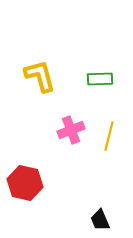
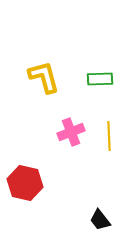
yellow L-shape: moved 4 px right, 1 px down
pink cross: moved 2 px down
yellow line: rotated 16 degrees counterclockwise
black trapezoid: rotated 15 degrees counterclockwise
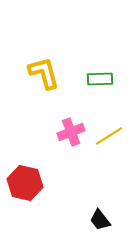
yellow L-shape: moved 4 px up
yellow line: rotated 60 degrees clockwise
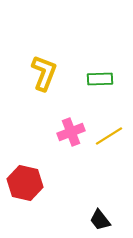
yellow L-shape: rotated 36 degrees clockwise
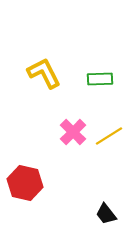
yellow L-shape: rotated 48 degrees counterclockwise
pink cross: moved 2 px right; rotated 24 degrees counterclockwise
black trapezoid: moved 6 px right, 6 px up
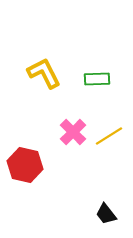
green rectangle: moved 3 px left
red hexagon: moved 18 px up
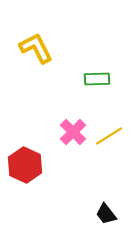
yellow L-shape: moved 8 px left, 25 px up
red hexagon: rotated 12 degrees clockwise
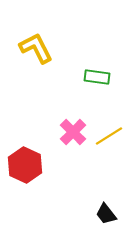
green rectangle: moved 2 px up; rotated 10 degrees clockwise
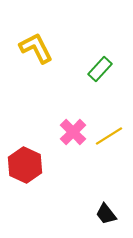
green rectangle: moved 3 px right, 8 px up; rotated 55 degrees counterclockwise
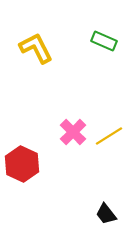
green rectangle: moved 4 px right, 28 px up; rotated 70 degrees clockwise
red hexagon: moved 3 px left, 1 px up
